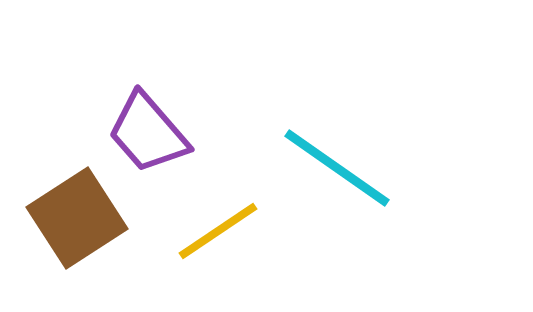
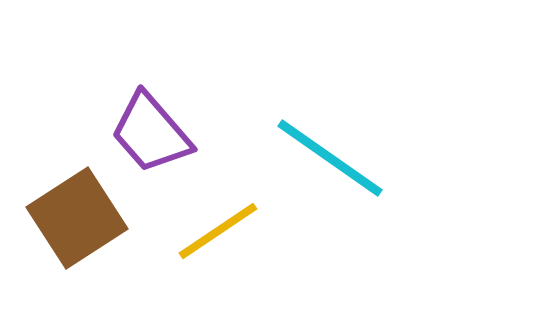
purple trapezoid: moved 3 px right
cyan line: moved 7 px left, 10 px up
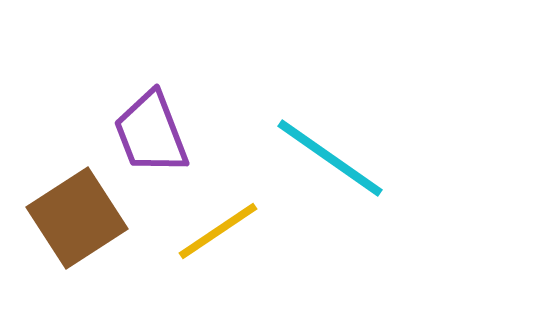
purple trapezoid: rotated 20 degrees clockwise
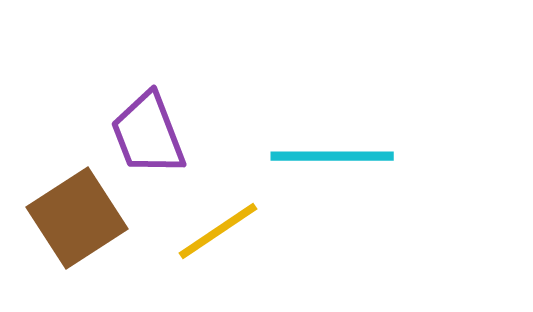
purple trapezoid: moved 3 px left, 1 px down
cyan line: moved 2 px right, 2 px up; rotated 35 degrees counterclockwise
